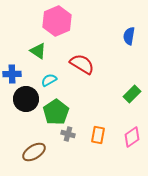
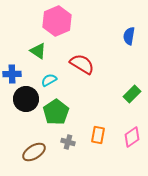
gray cross: moved 8 px down
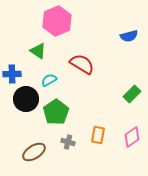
blue semicircle: rotated 114 degrees counterclockwise
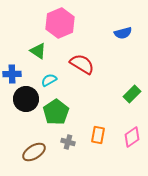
pink hexagon: moved 3 px right, 2 px down
blue semicircle: moved 6 px left, 3 px up
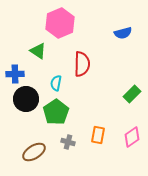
red semicircle: rotated 60 degrees clockwise
blue cross: moved 3 px right
cyan semicircle: moved 7 px right, 3 px down; rotated 49 degrees counterclockwise
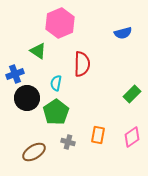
blue cross: rotated 18 degrees counterclockwise
black circle: moved 1 px right, 1 px up
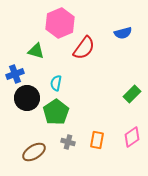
green triangle: moved 2 px left; rotated 18 degrees counterclockwise
red semicircle: moved 2 px right, 16 px up; rotated 35 degrees clockwise
orange rectangle: moved 1 px left, 5 px down
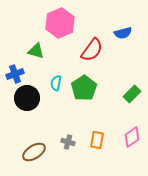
red semicircle: moved 8 px right, 2 px down
green pentagon: moved 28 px right, 24 px up
